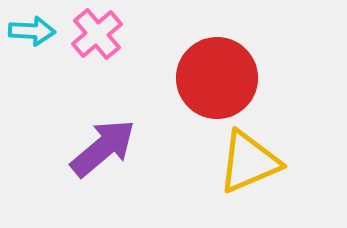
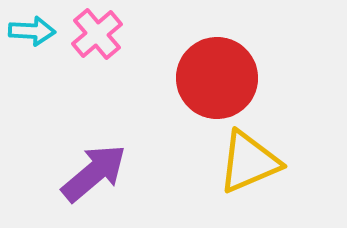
purple arrow: moved 9 px left, 25 px down
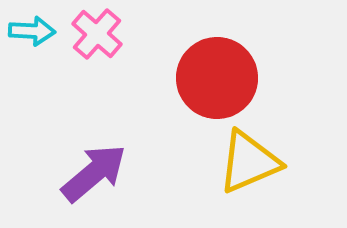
pink cross: rotated 9 degrees counterclockwise
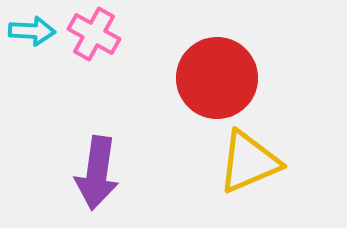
pink cross: moved 3 px left; rotated 12 degrees counterclockwise
purple arrow: moved 3 px right; rotated 138 degrees clockwise
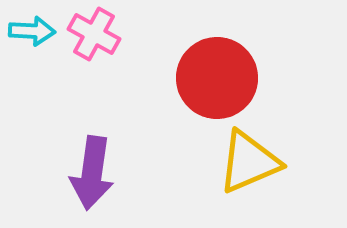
purple arrow: moved 5 px left
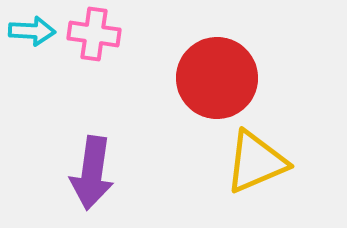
pink cross: rotated 21 degrees counterclockwise
yellow triangle: moved 7 px right
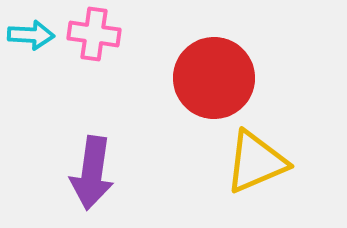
cyan arrow: moved 1 px left, 4 px down
red circle: moved 3 px left
